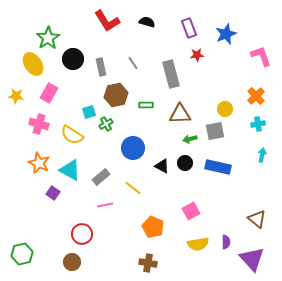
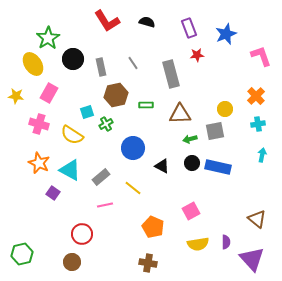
cyan square at (89, 112): moved 2 px left
black circle at (185, 163): moved 7 px right
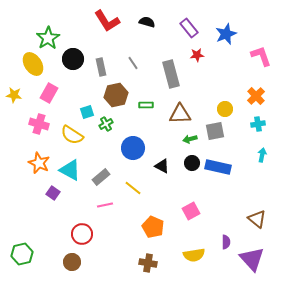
purple rectangle at (189, 28): rotated 18 degrees counterclockwise
yellow star at (16, 96): moved 2 px left, 1 px up
yellow semicircle at (198, 244): moved 4 px left, 11 px down
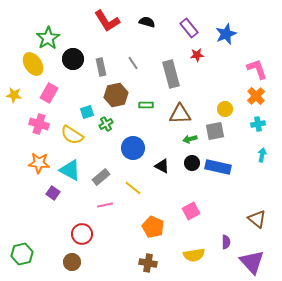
pink L-shape at (261, 56): moved 4 px left, 13 px down
orange star at (39, 163): rotated 20 degrees counterclockwise
purple triangle at (252, 259): moved 3 px down
